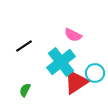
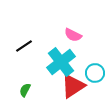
red triangle: moved 3 px left, 4 px down
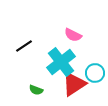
red triangle: moved 1 px right, 2 px up
green semicircle: moved 11 px right; rotated 96 degrees counterclockwise
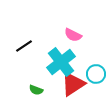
cyan circle: moved 1 px right, 1 px down
red triangle: moved 1 px left
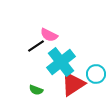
pink semicircle: moved 24 px left
black line: moved 12 px right
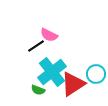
cyan cross: moved 9 px left, 10 px down
green semicircle: moved 2 px right
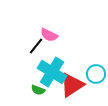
black line: rotated 18 degrees counterclockwise
cyan cross: rotated 20 degrees counterclockwise
red triangle: moved 1 px left, 1 px down
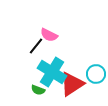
red triangle: moved 1 px up
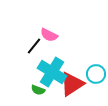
black line: moved 2 px left
